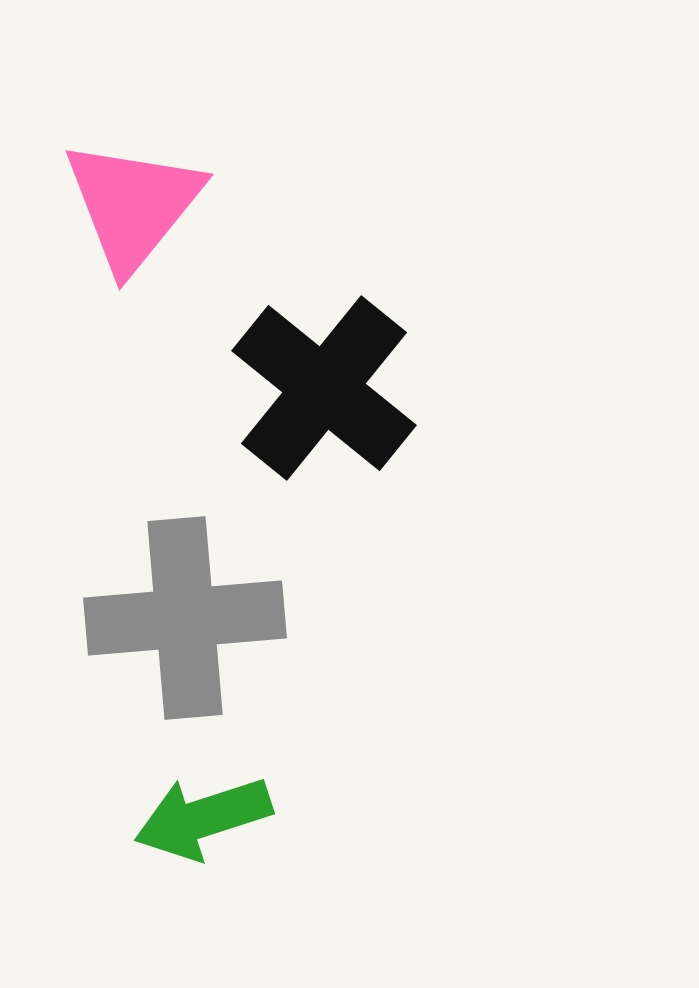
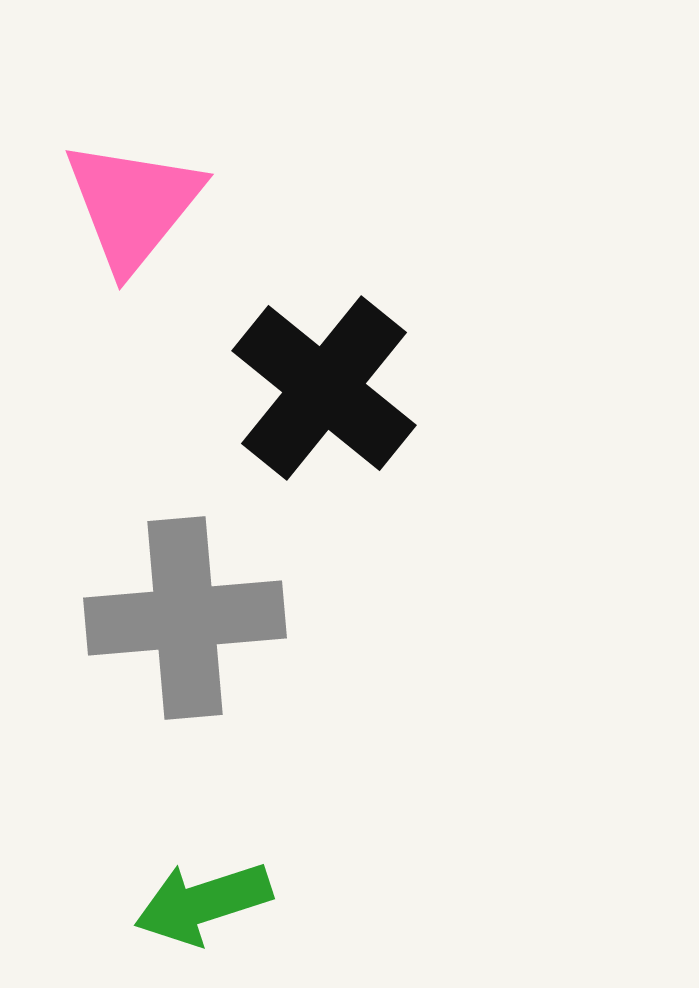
green arrow: moved 85 px down
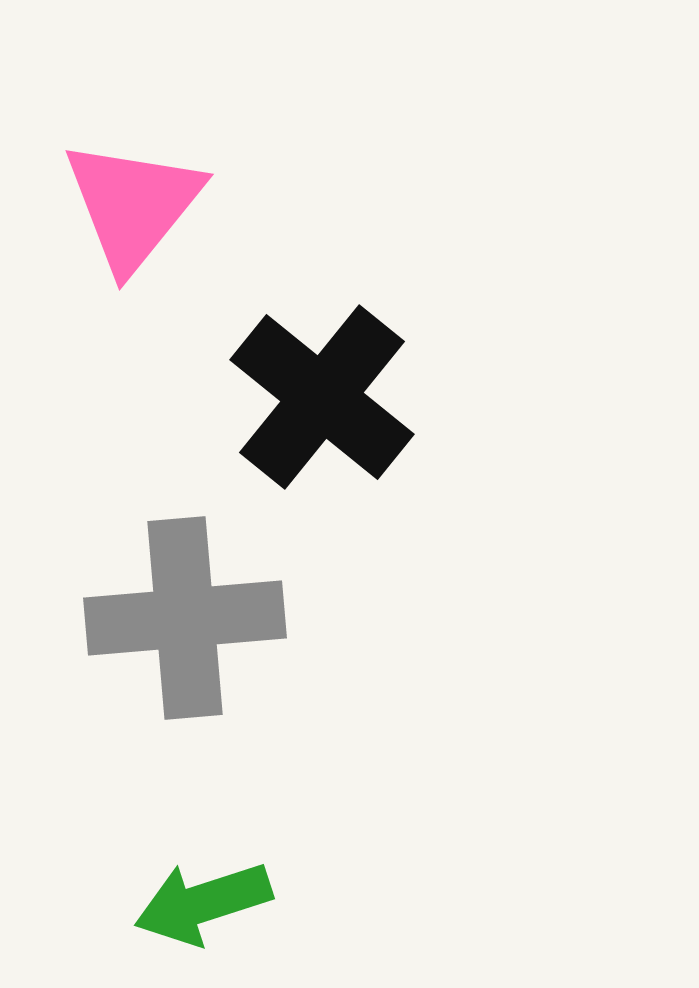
black cross: moved 2 px left, 9 px down
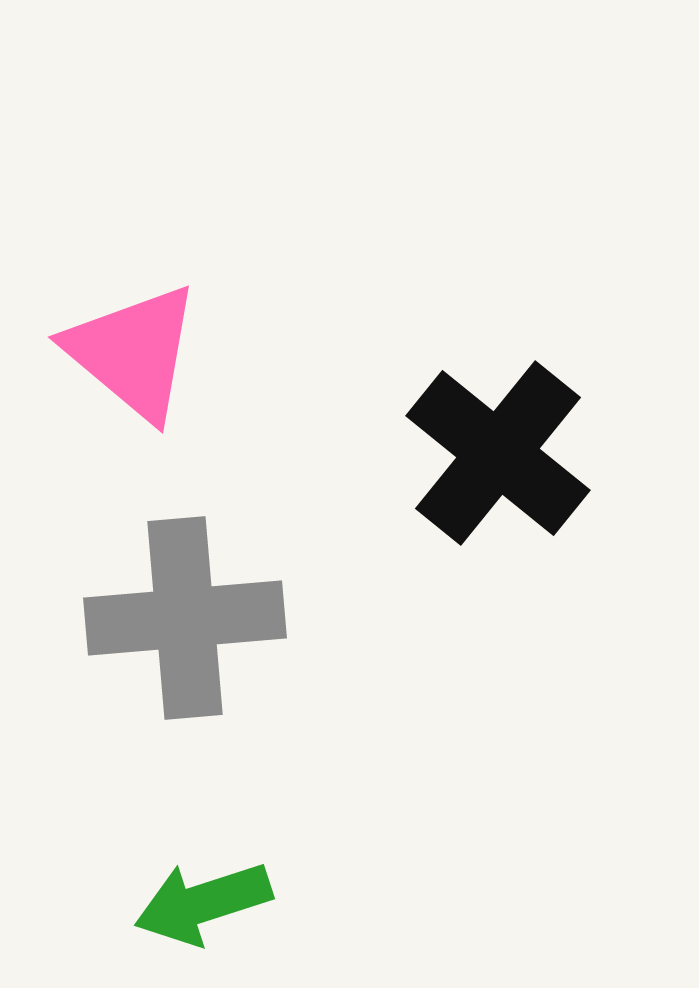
pink triangle: moved 147 px down; rotated 29 degrees counterclockwise
black cross: moved 176 px right, 56 px down
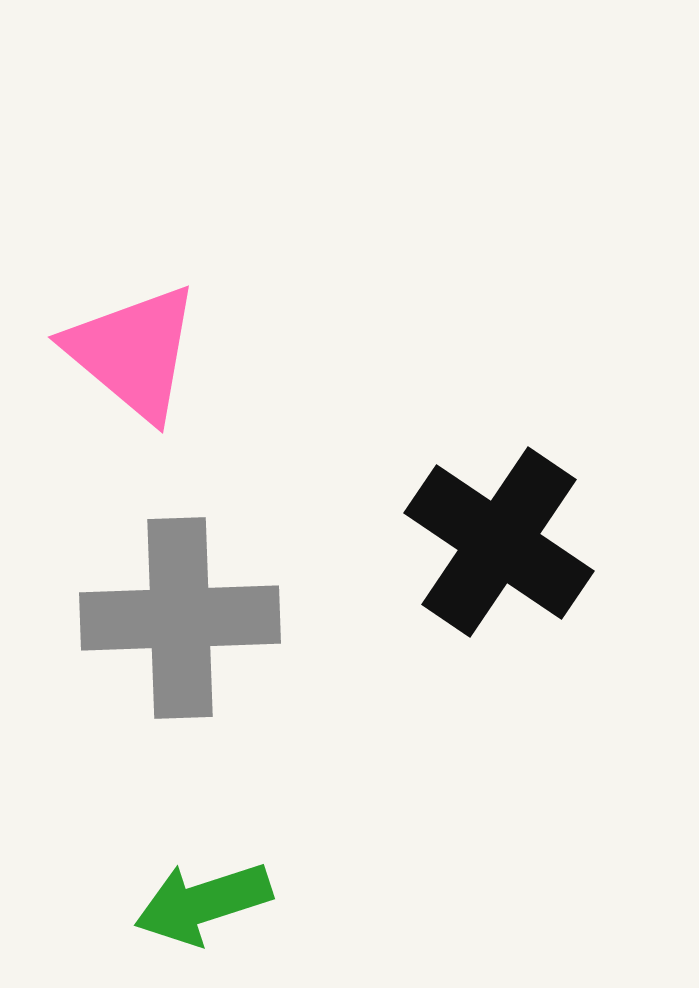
black cross: moved 1 px right, 89 px down; rotated 5 degrees counterclockwise
gray cross: moved 5 px left; rotated 3 degrees clockwise
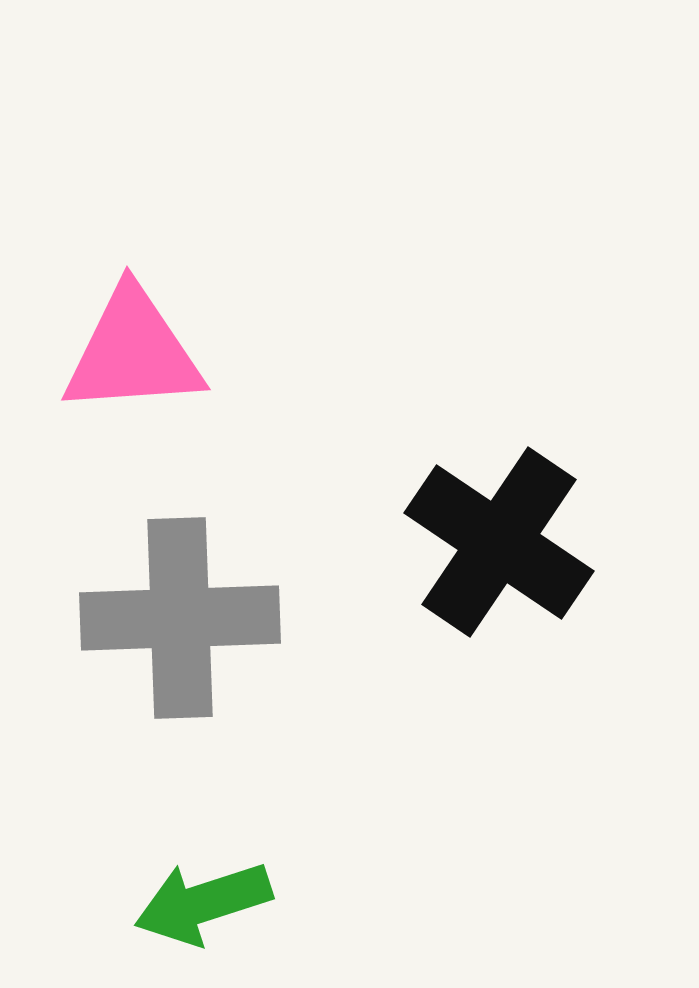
pink triangle: rotated 44 degrees counterclockwise
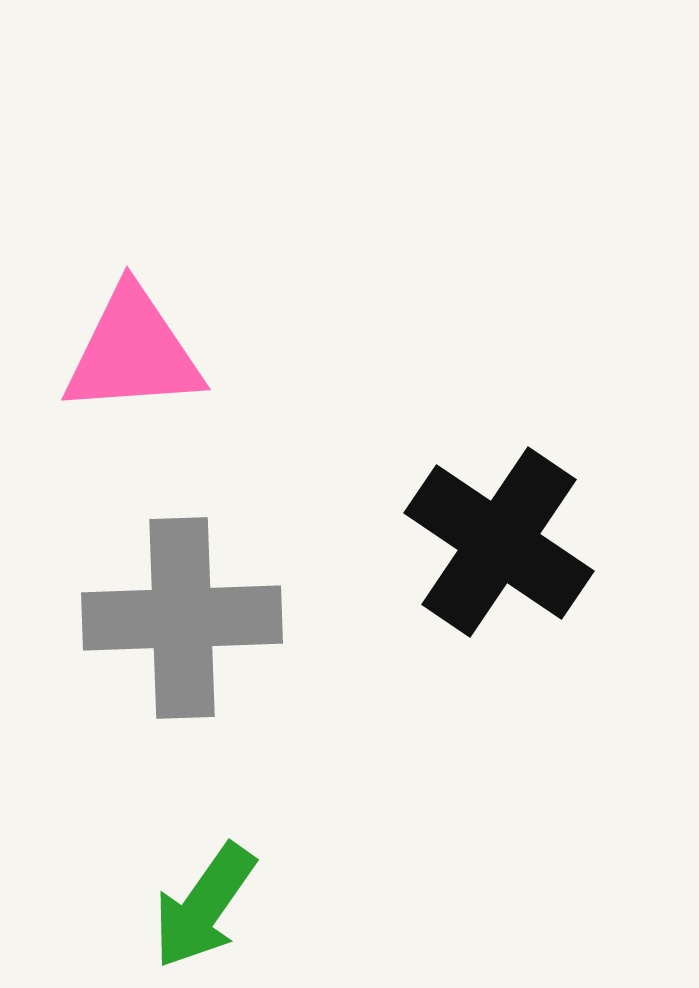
gray cross: moved 2 px right
green arrow: moved 1 px right, 3 px down; rotated 37 degrees counterclockwise
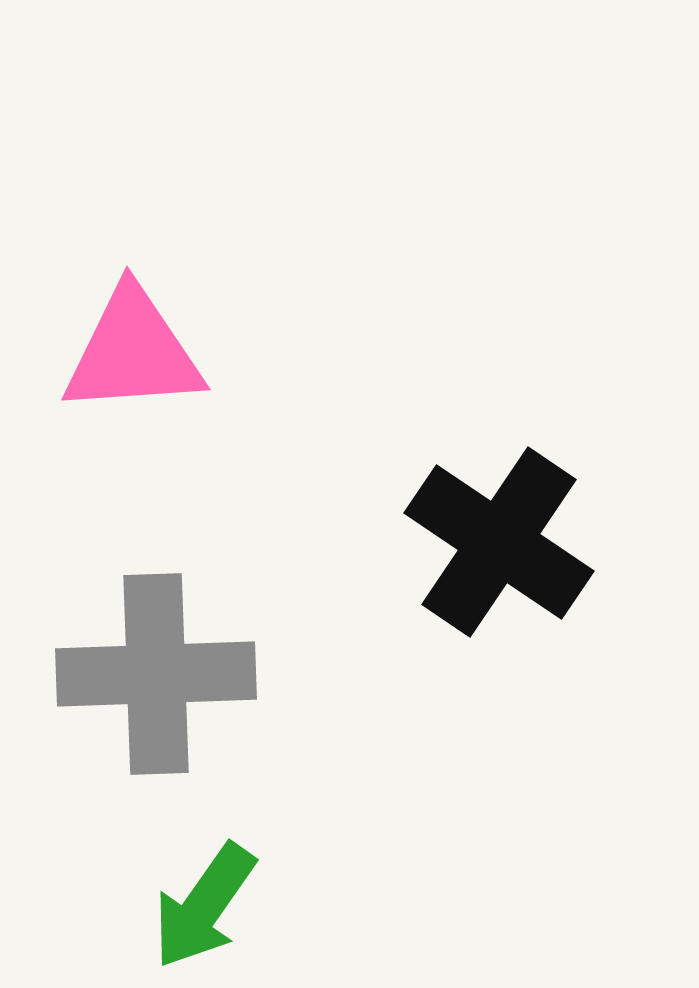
gray cross: moved 26 px left, 56 px down
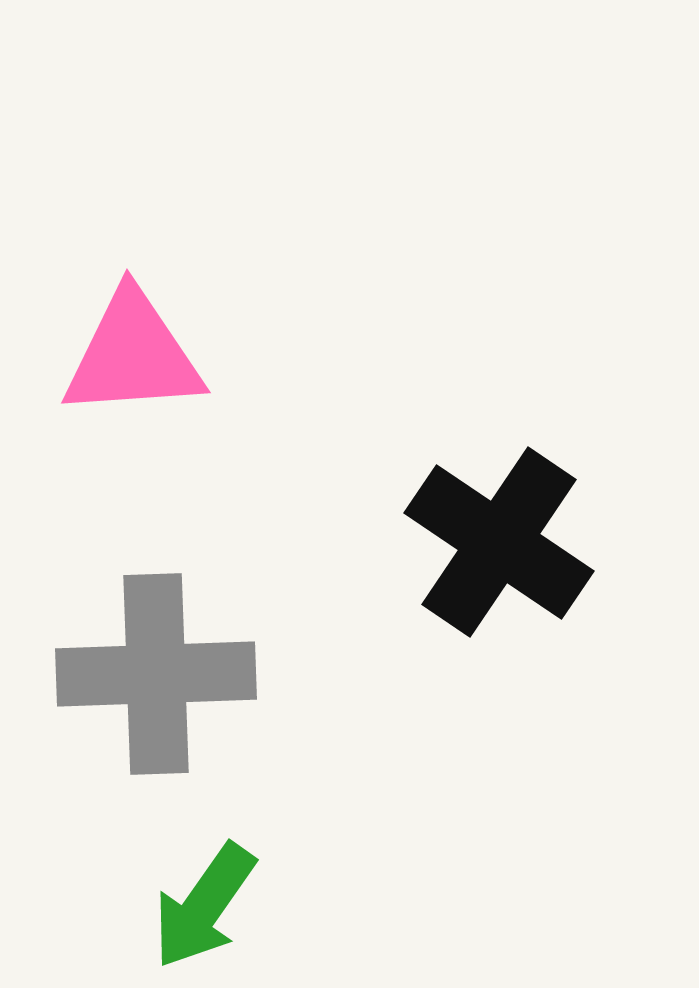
pink triangle: moved 3 px down
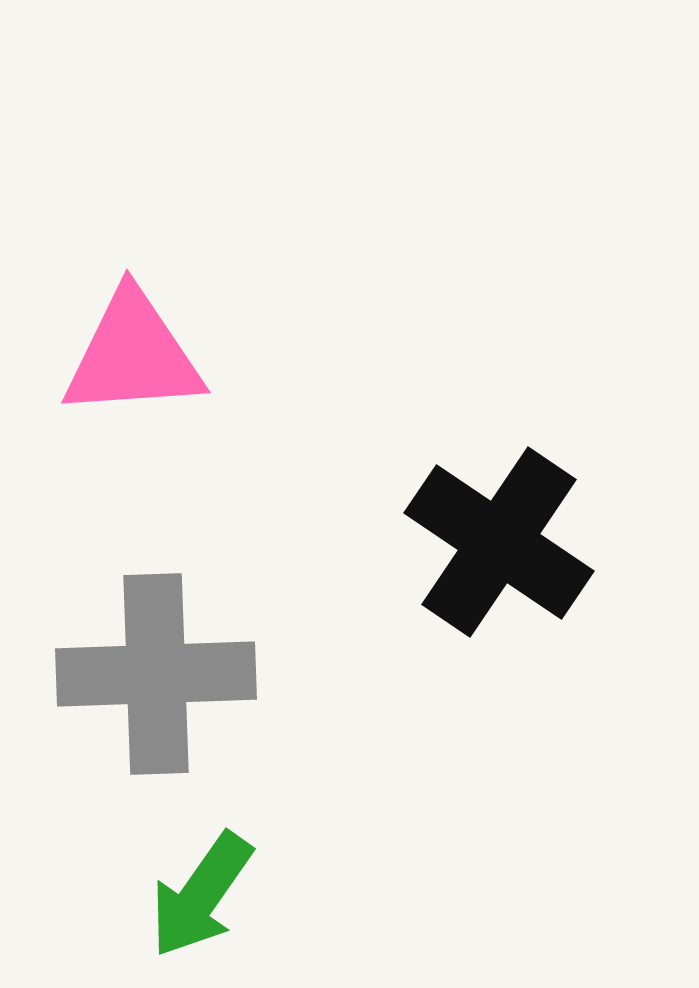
green arrow: moved 3 px left, 11 px up
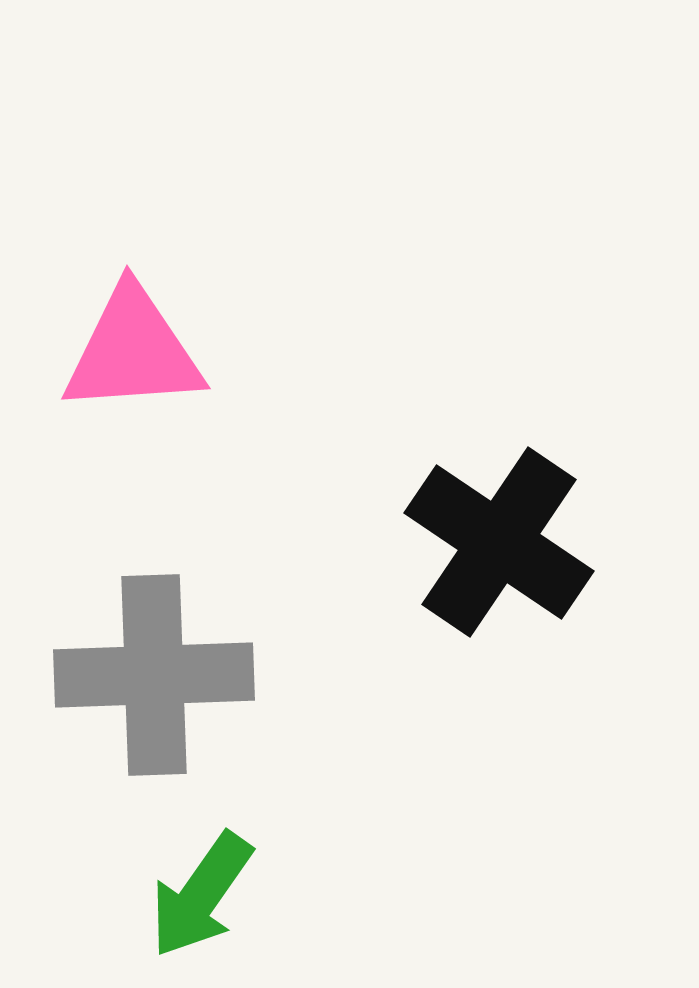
pink triangle: moved 4 px up
gray cross: moved 2 px left, 1 px down
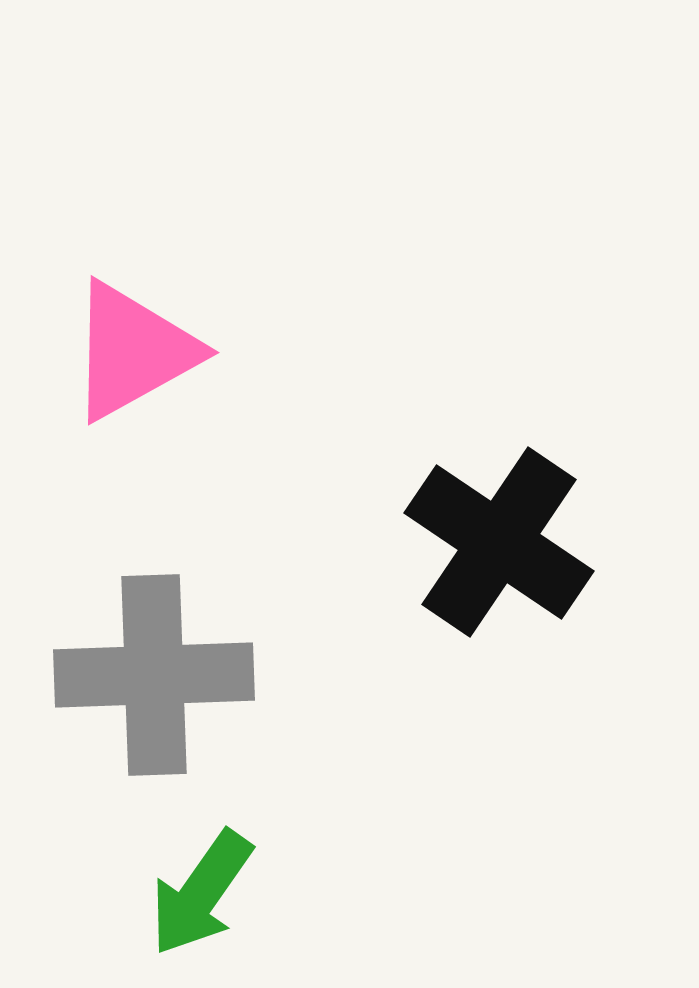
pink triangle: rotated 25 degrees counterclockwise
green arrow: moved 2 px up
